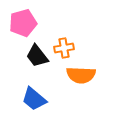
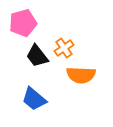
orange cross: rotated 24 degrees counterclockwise
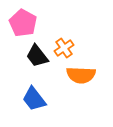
pink pentagon: rotated 28 degrees counterclockwise
blue trapezoid: rotated 12 degrees clockwise
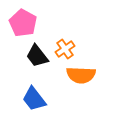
orange cross: moved 1 px right, 1 px down
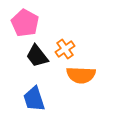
pink pentagon: moved 2 px right
blue trapezoid: rotated 20 degrees clockwise
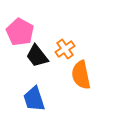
pink pentagon: moved 5 px left, 9 px down
orange semicircle: rotated 76 degrees clockwise
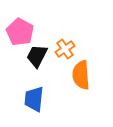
black trapezoid: rotated 65 degrees clockwise
orange semicircle: rotated 8 degrees clockwise
blue trapezoid: rotated 24 degrees clockwise
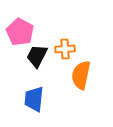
orange cross: rotated 30 degrees clockwise
orange semicircle: rotated 16 degrees clockwise
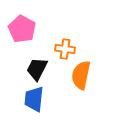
pink pentagon: moved 2 px right, 3 px up
orange cross: rotated 12 degrees clockwise
black trapezoid: moved 13 px down
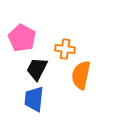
pink pentagon: moved 9 px down
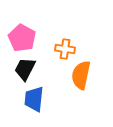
black trapezoid: moved 12 px left
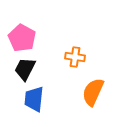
orange cross: moved 10 px right, 8 px down
orange semicircle: moved 12 px right, 17 px down; rotated 12 degrees clockwise
